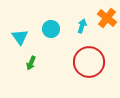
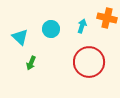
orange cross: rotated 24 degrees counterclockwise
cyan triangle: rotated 12 degrees counterclockwise
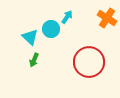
orange cross: rotated 18 degrees clockwise
cyan arrow: moved 15 px left, 9 px up; rotated 16 degrees clockwise
cyan triangle: moved 10 px right
green arrow: moved 3 px right, 3 px up
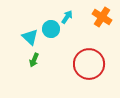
orange cross: moved 5 px left, 1 px up
red circle: moved 2 px down
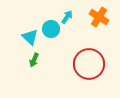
orange cross: moved 3 px left
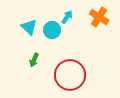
cyan circle: moved 1 px right, 1 px down
cyan triangle: moved 1 px left, 10 px up
red circle: moved 19 px left, 11 px down
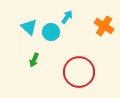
orange cross: moved 5 px right, 9 px down
cyan circle: moved 1 px left, 2 px down
red circle: moved 9 px right, 3 px up
